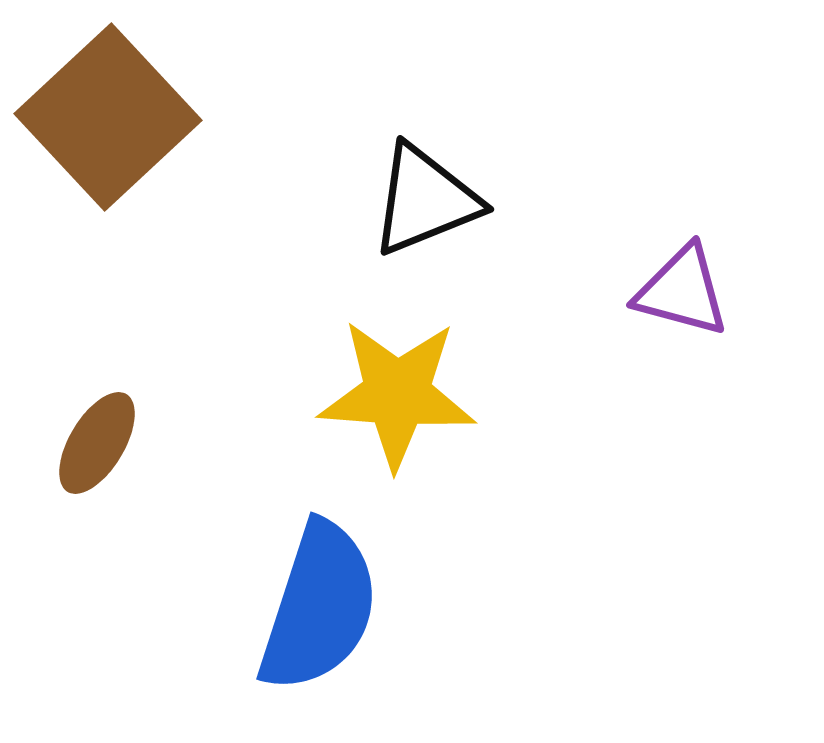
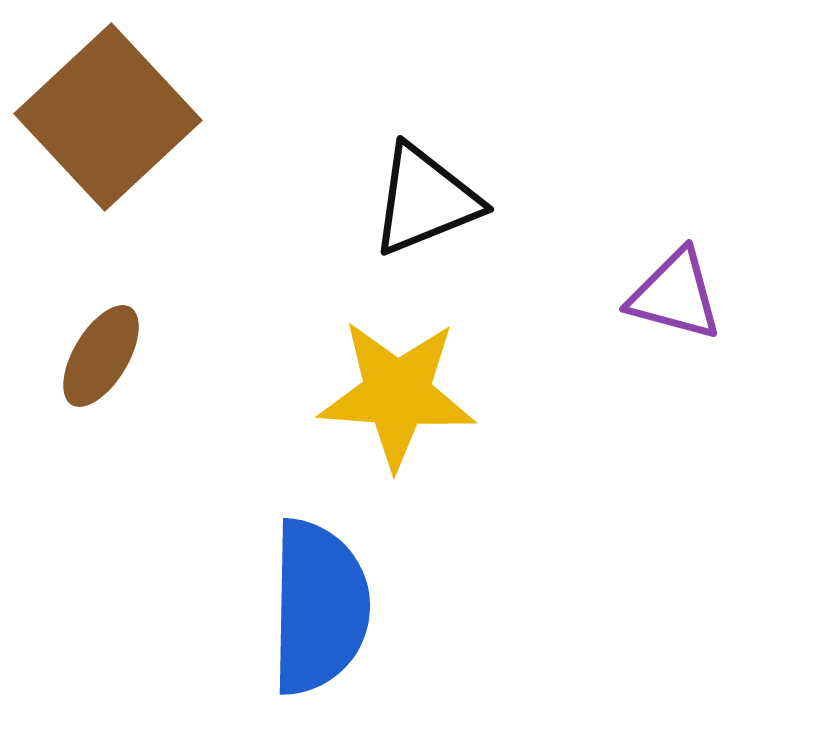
purple triangle: moved 7 px left, 4 px down
brown ellipse: moved 4 px right, 87 px up
blue semicircle: rotated 17 degrees counterclockwise
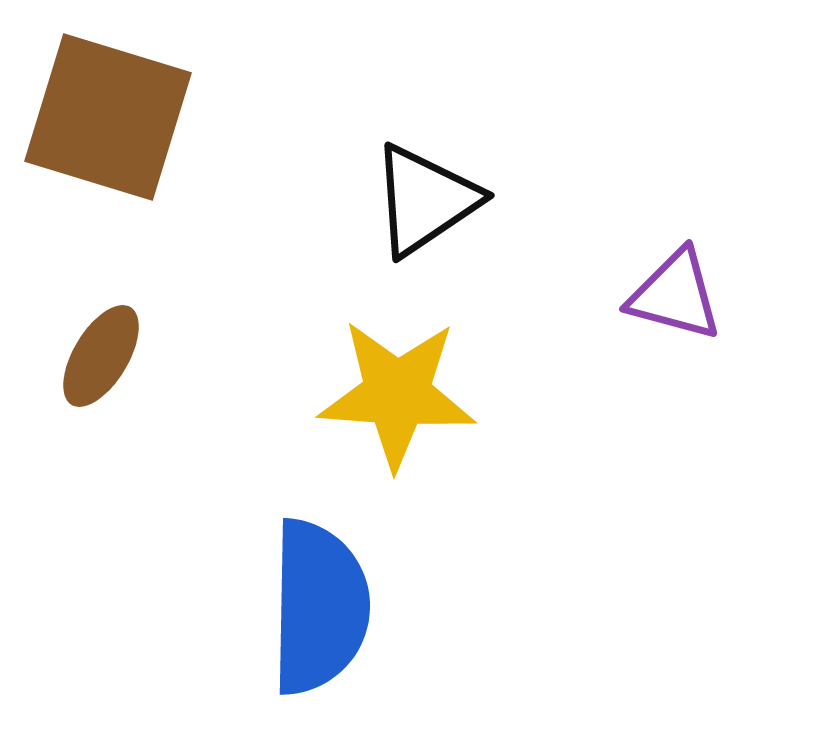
brown square: rotated 30 degrees counterclockwise
black triangle: rotated 12 degrees counterclockwise
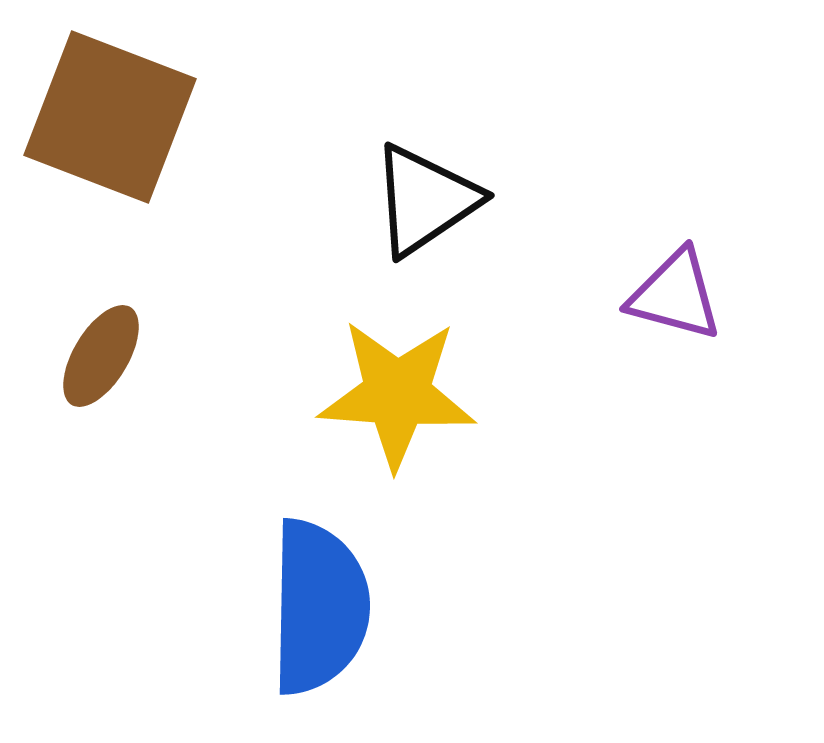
brown square: moved 2 px right; rotated 4 degrees clockwise
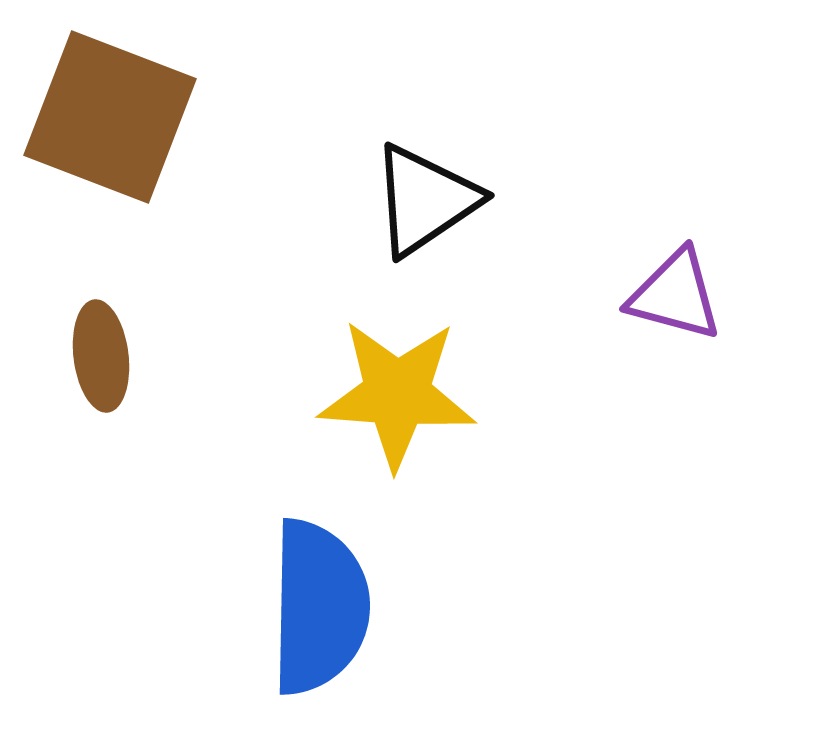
brown ellipse: rotated 38 degrees counterclockwise
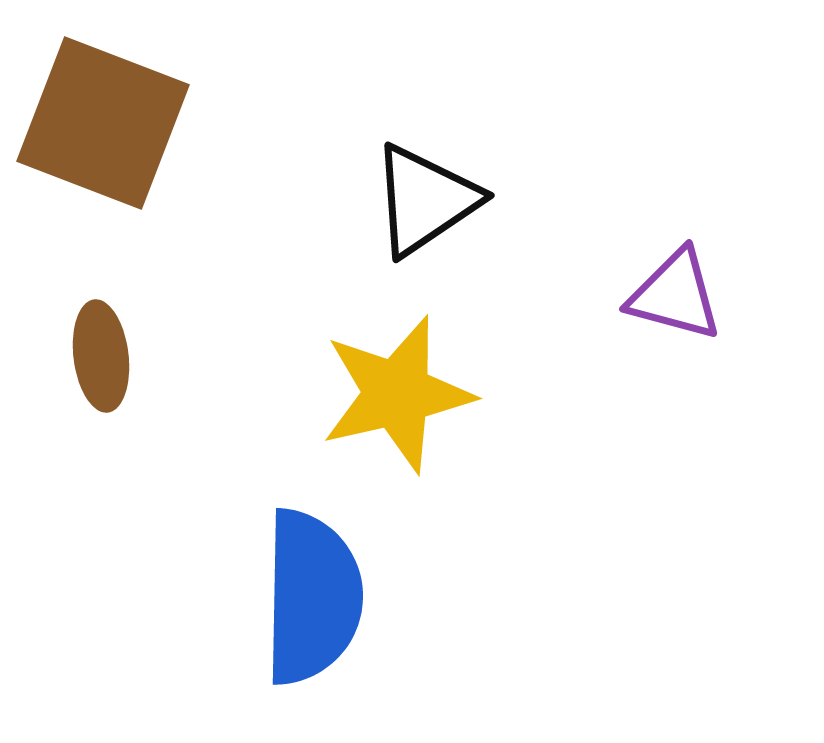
brown square: moved 7 px left, 6 px down
yellow star: rotated 17 degrees counterclockwise
blue semicircle: moved 7 px left, 10 px up
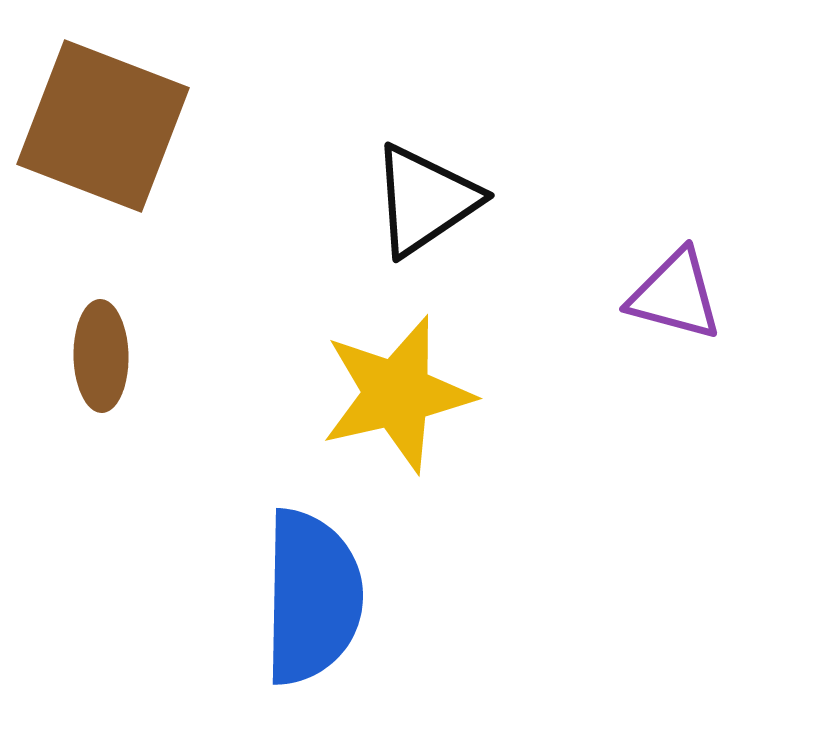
brown square: moved 3 px down
brown ellipse: rotated 6 degrees clockwise
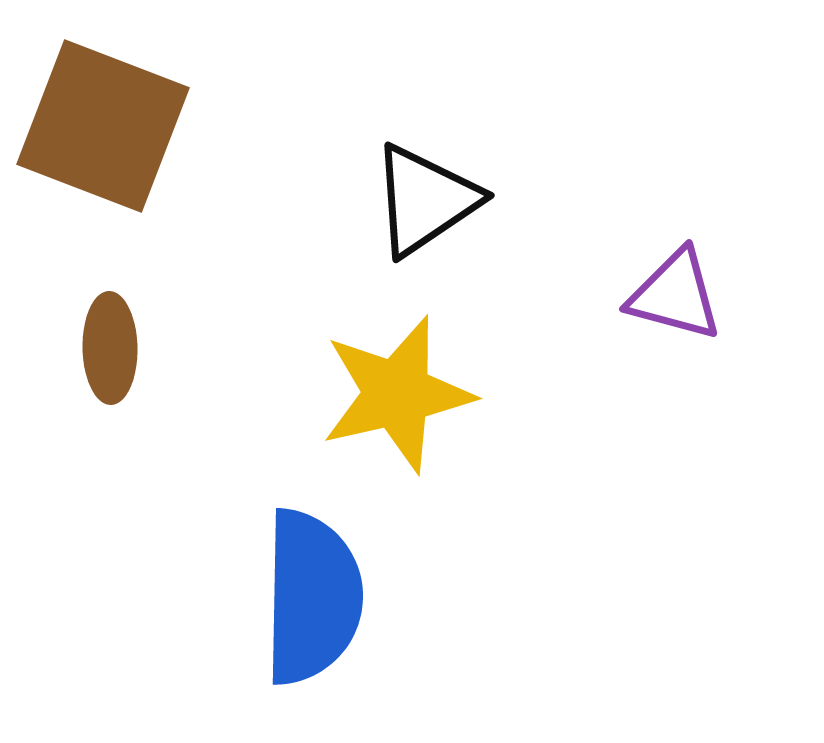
brown ellipse: moved 9 px right, 8 px up
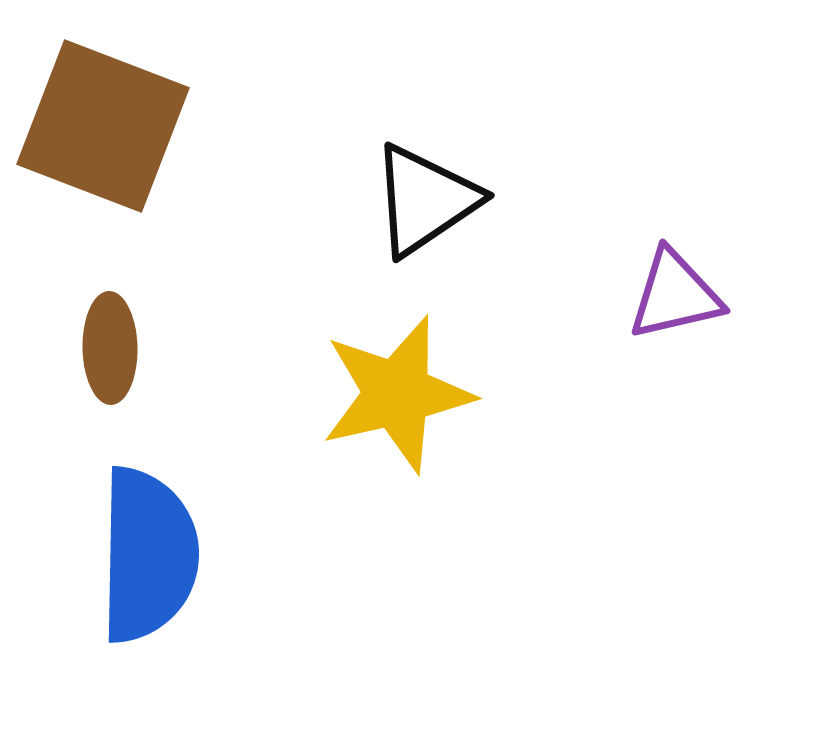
purple triangle: rotated 28 degrees counterclockwise
blue semicircle: moved 164 px left, 42 px up
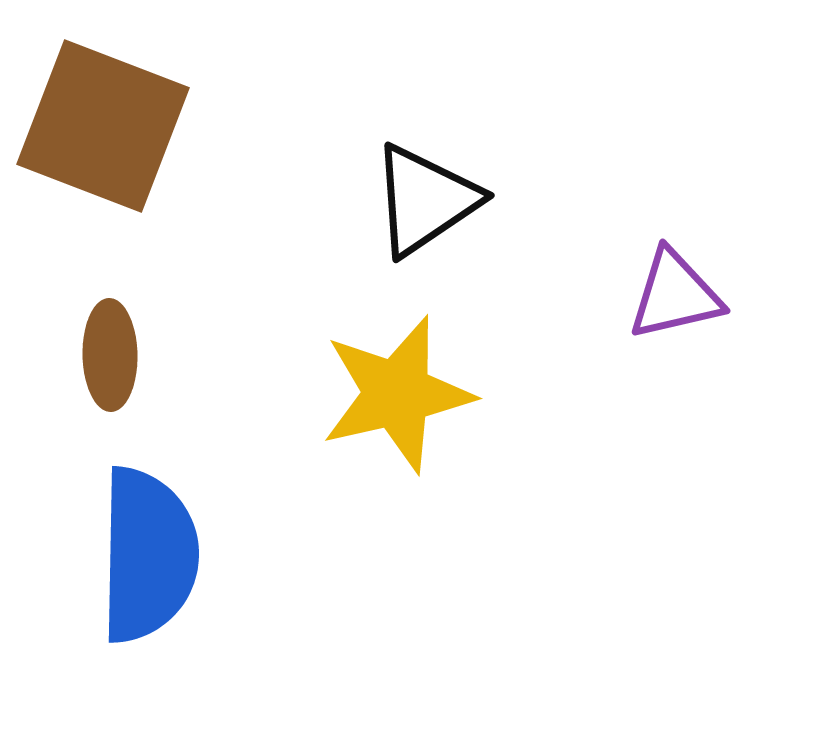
brown ellipse: moved 7 px down
